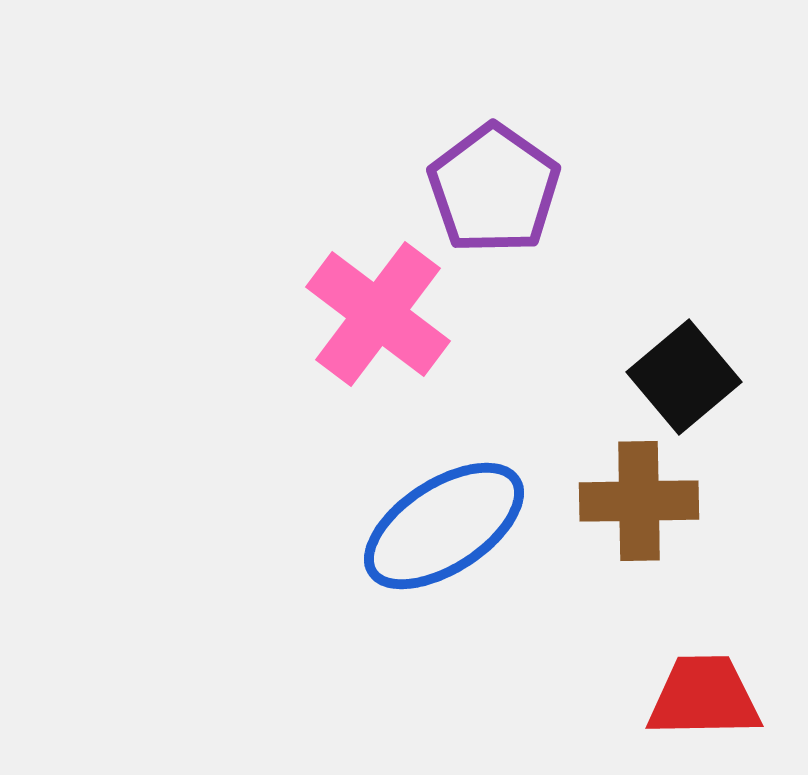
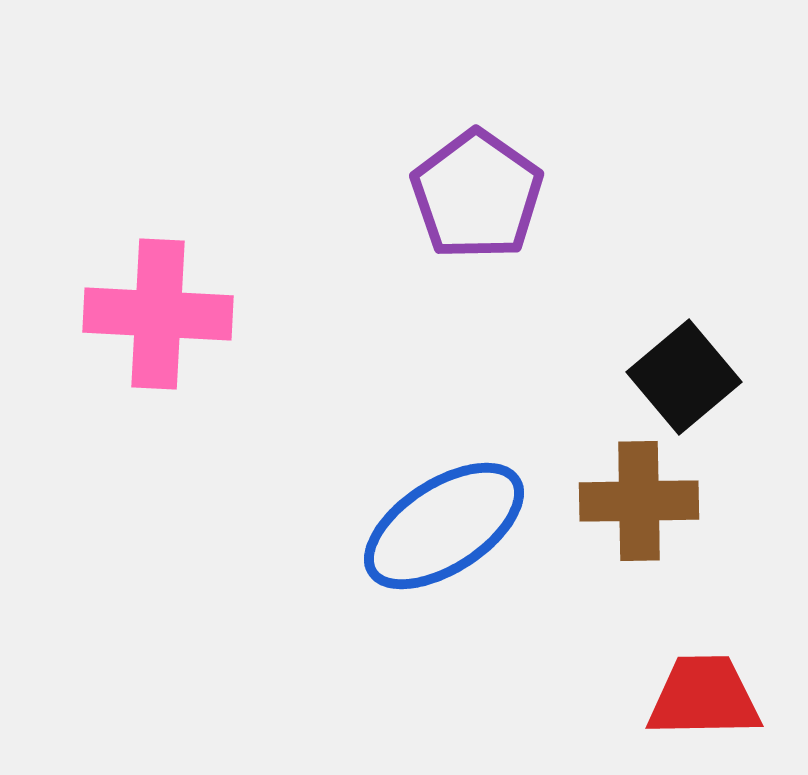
purple pentagon: moved 17 px left, 6 px down
pink cross: moved 220 px left; rotated 34 degrees counterclockwise
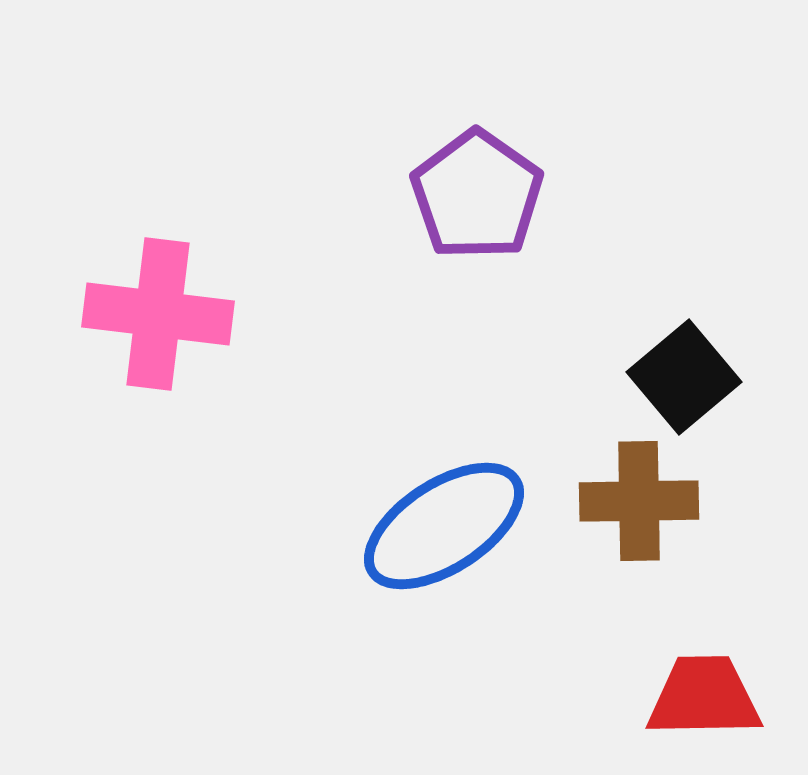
pink cross: rotated 4 degrees clockwise
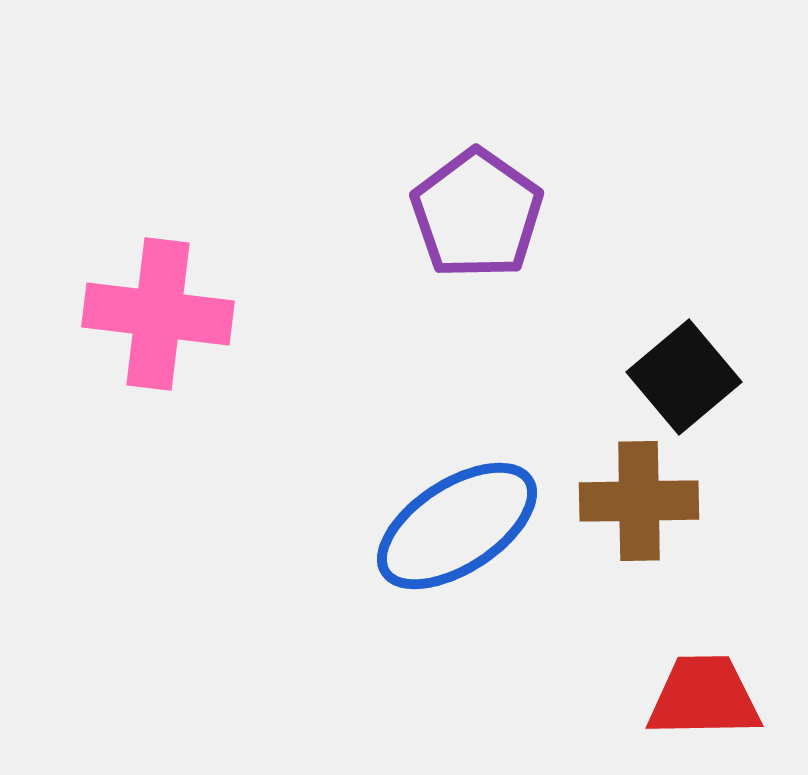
purple pentagon: moved 19 px down
blue ellipse: moved 13 px right
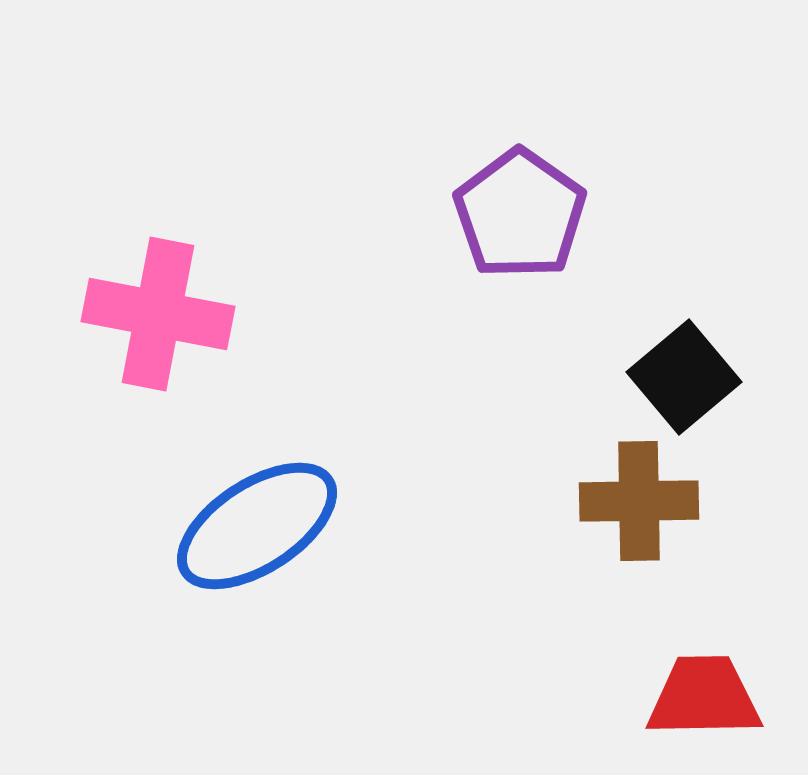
purple pentagon: moved 43 px right
pink cross: rotated 4 degrees clockwise
blue ellipse: moved 200 px left
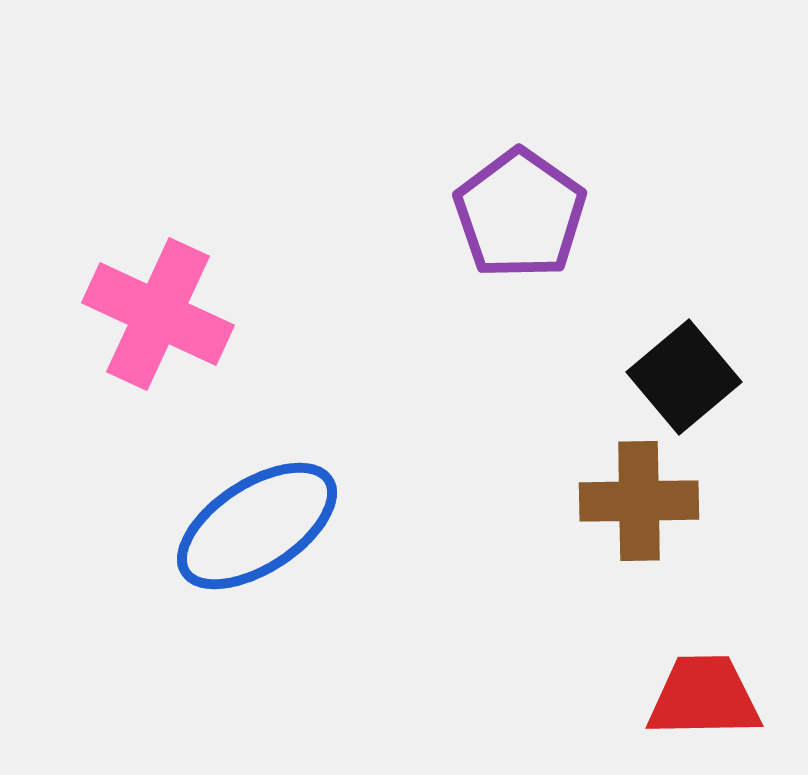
pink cross: rotated 14 degrees clockwise
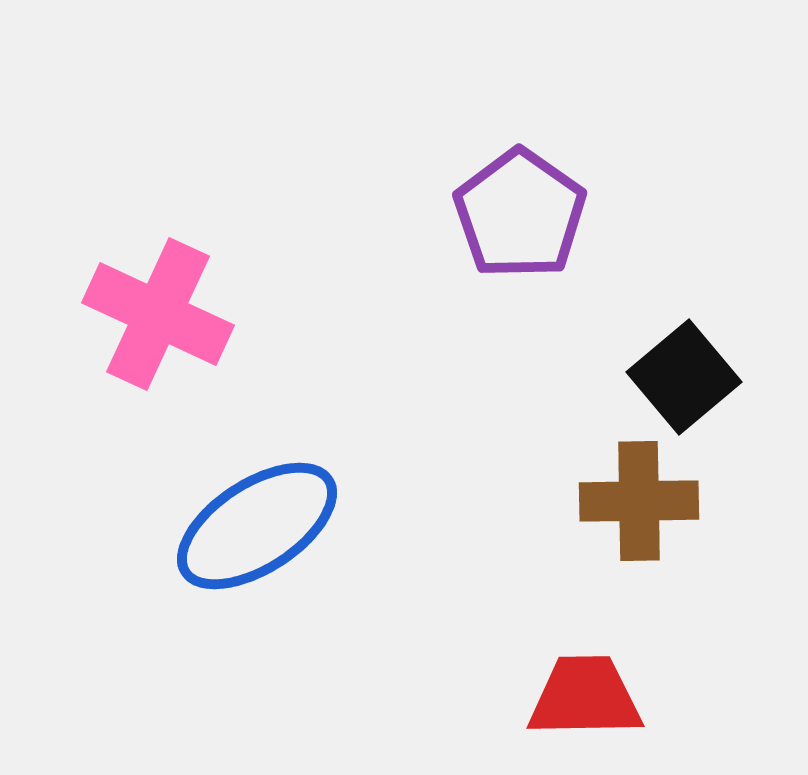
red trapezoid: moved 119 px left
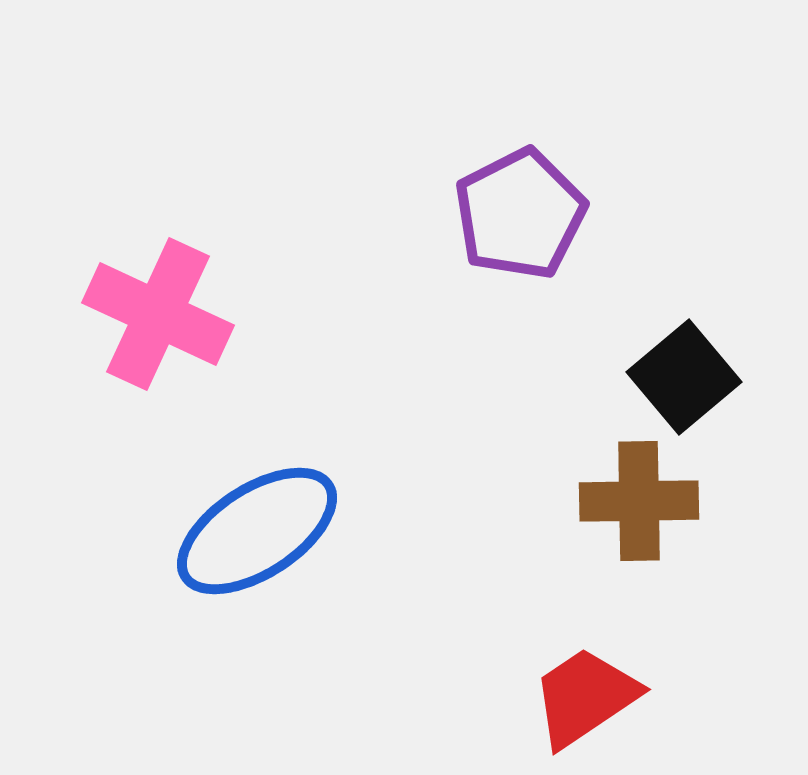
purple pentagon: rotated 10 degrees clockwise
blue ellipse: moved 5 px down
red trapezoid: rotated 33 degrees counterclockwise
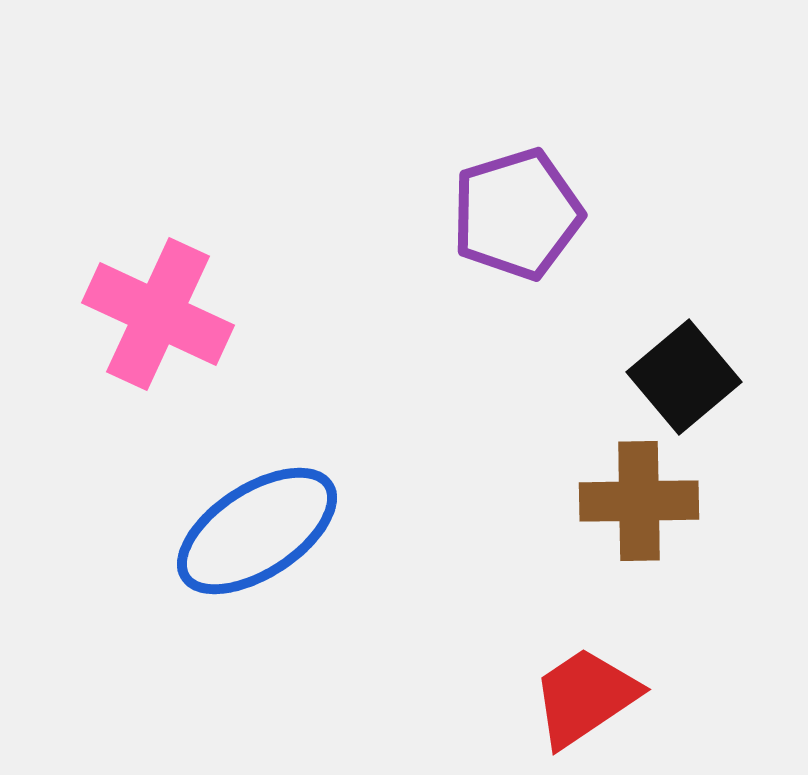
purple pentagon: moved 3 px left; rotated 10 degrees clockwise
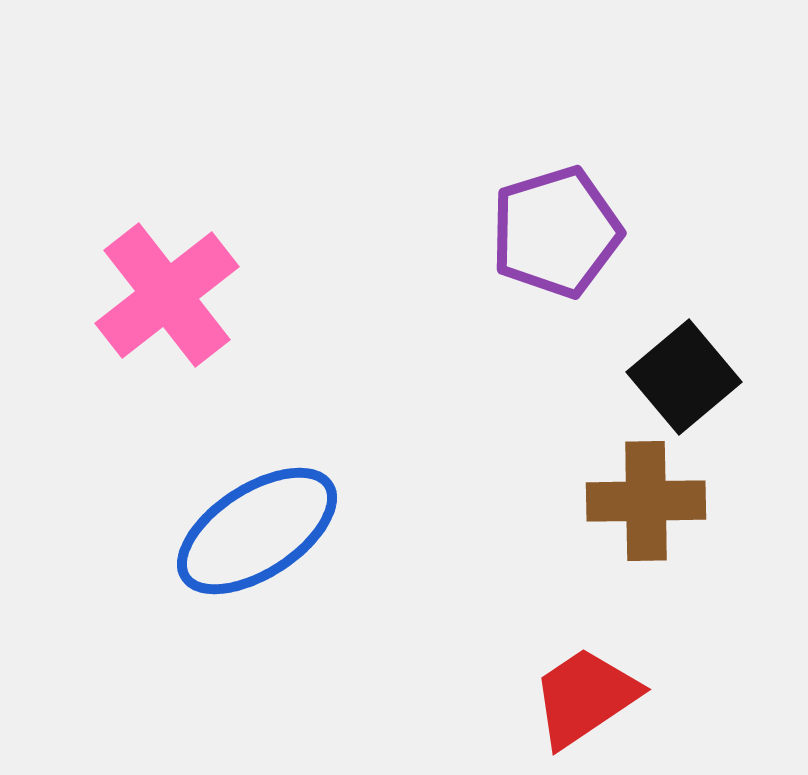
purple pentagon: moved 39 px right, 18 px down
pink cross: moved 9 px right, 19 px up; rotated 27 degrees clockwise
brown cross: moved 7 px right
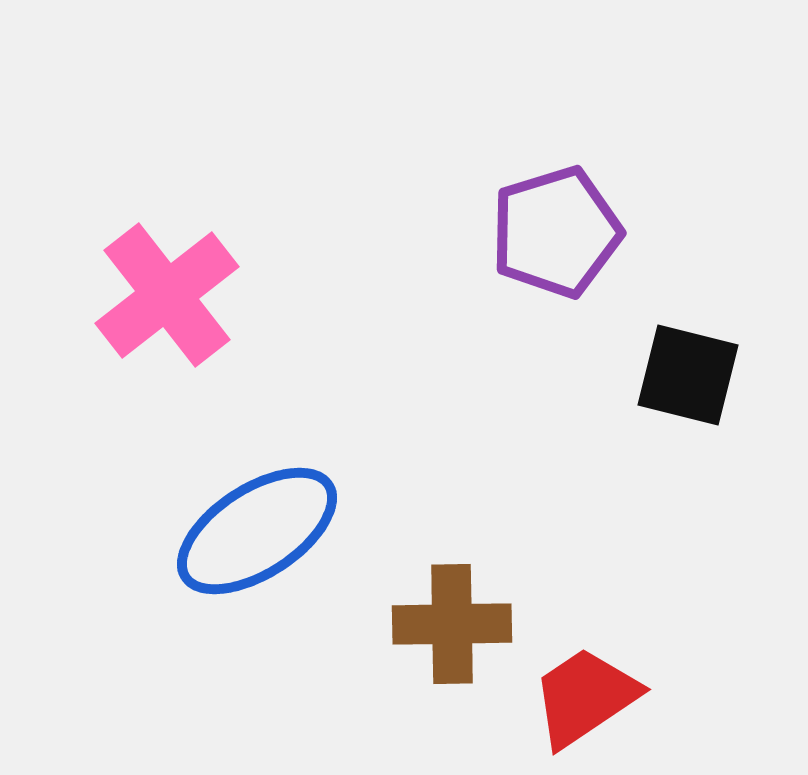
black square: moved 4 px right, 2 px up; rotated 36 degrees counterclockwise
brown cross: moved 194 px left, 123 px down
